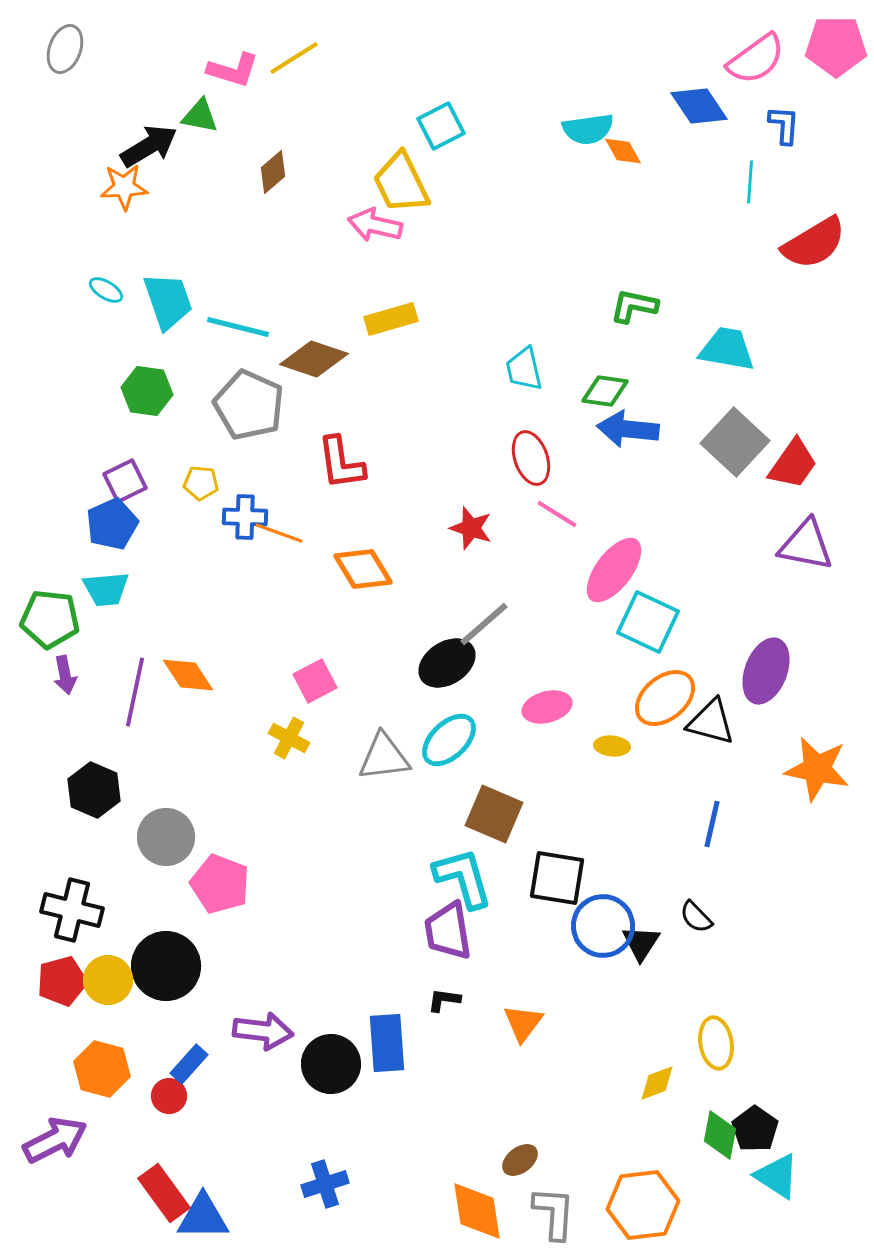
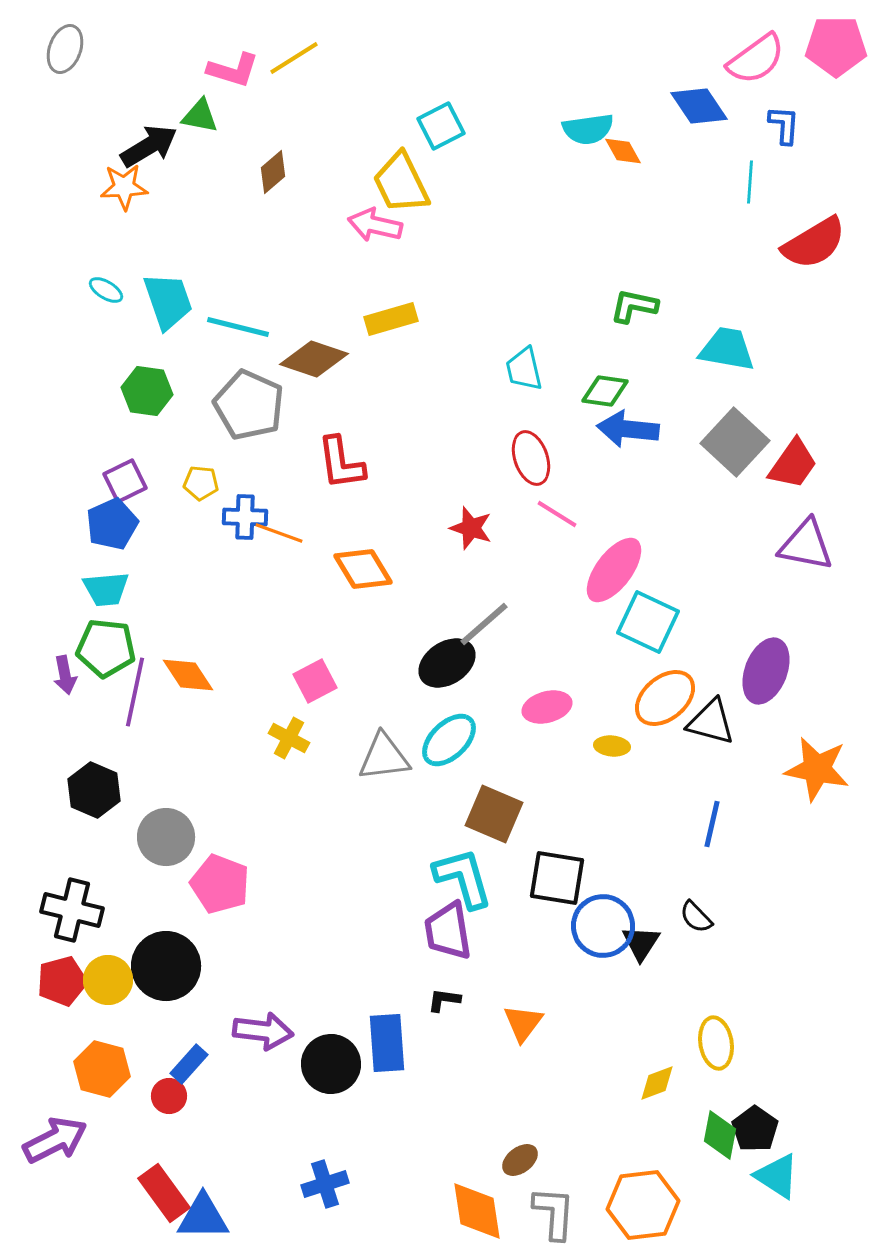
green pentagon at (50, 619): moved 56 px right, 29 px down
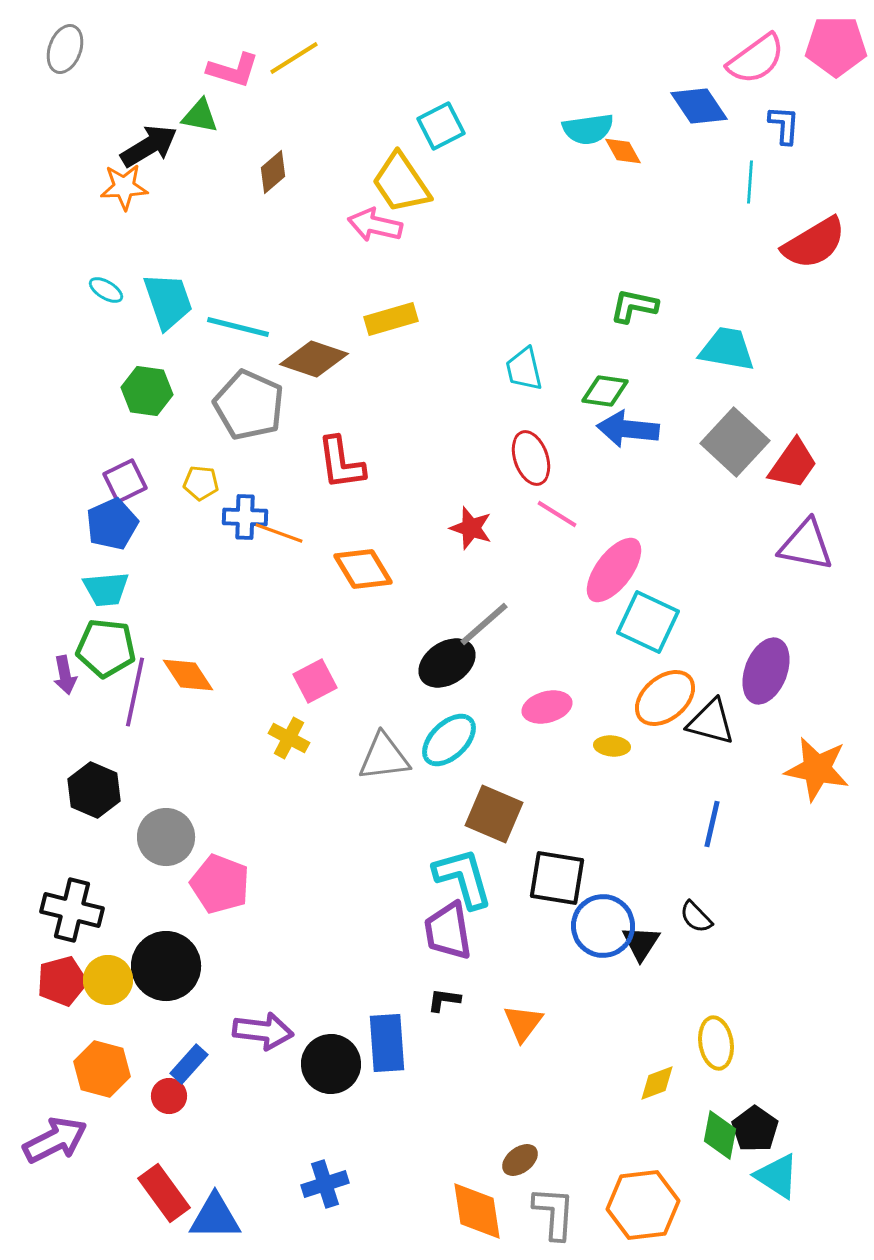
yellow trapezoid at (401, 183): rotated 8 degrees counterclockwise
blue triangle at (203, 1217): moved 12 px right
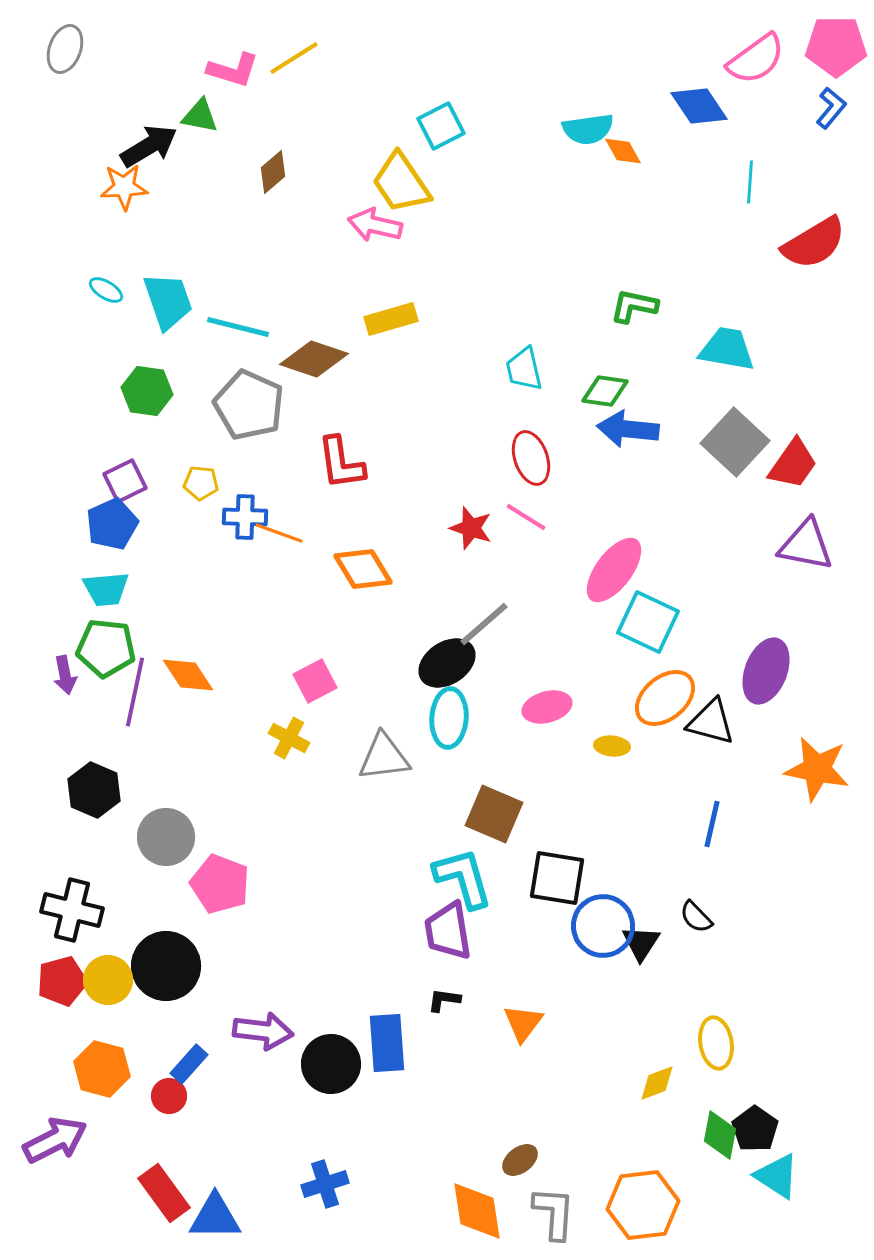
blue L-shape at (784, 125): moved 47 px right, 17 px up; rotated 36 degrees clockwise
pink line at (557, 514): moved 31 px left, 3 px down
cyan ellipse at (449, 740): moved 22 px up; rotated 42 degrees counterclockwise
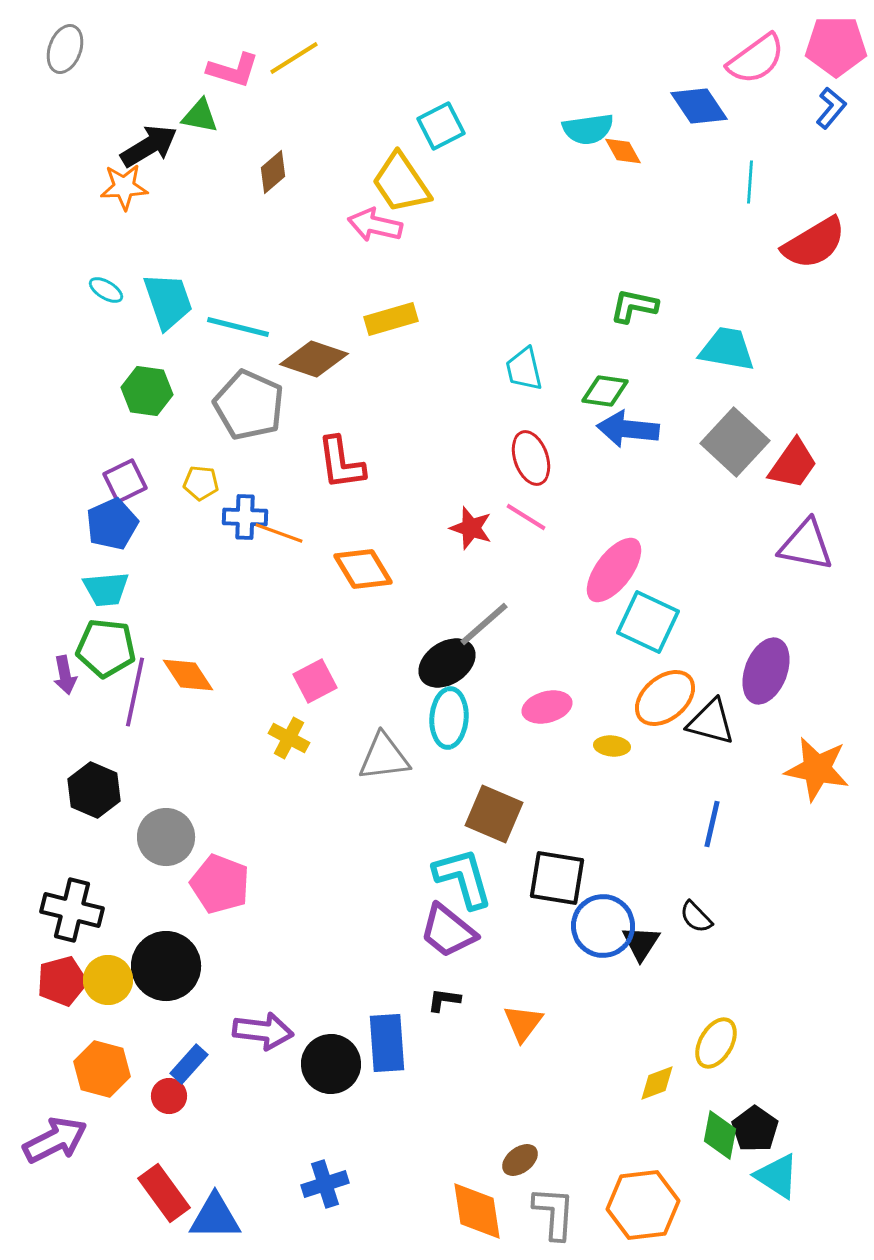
purple trapezoid at (448, 931): rotated 42 degrees counterclockwise
yellow ellipse at (716, 1043): rotated 39 degrees clockwise
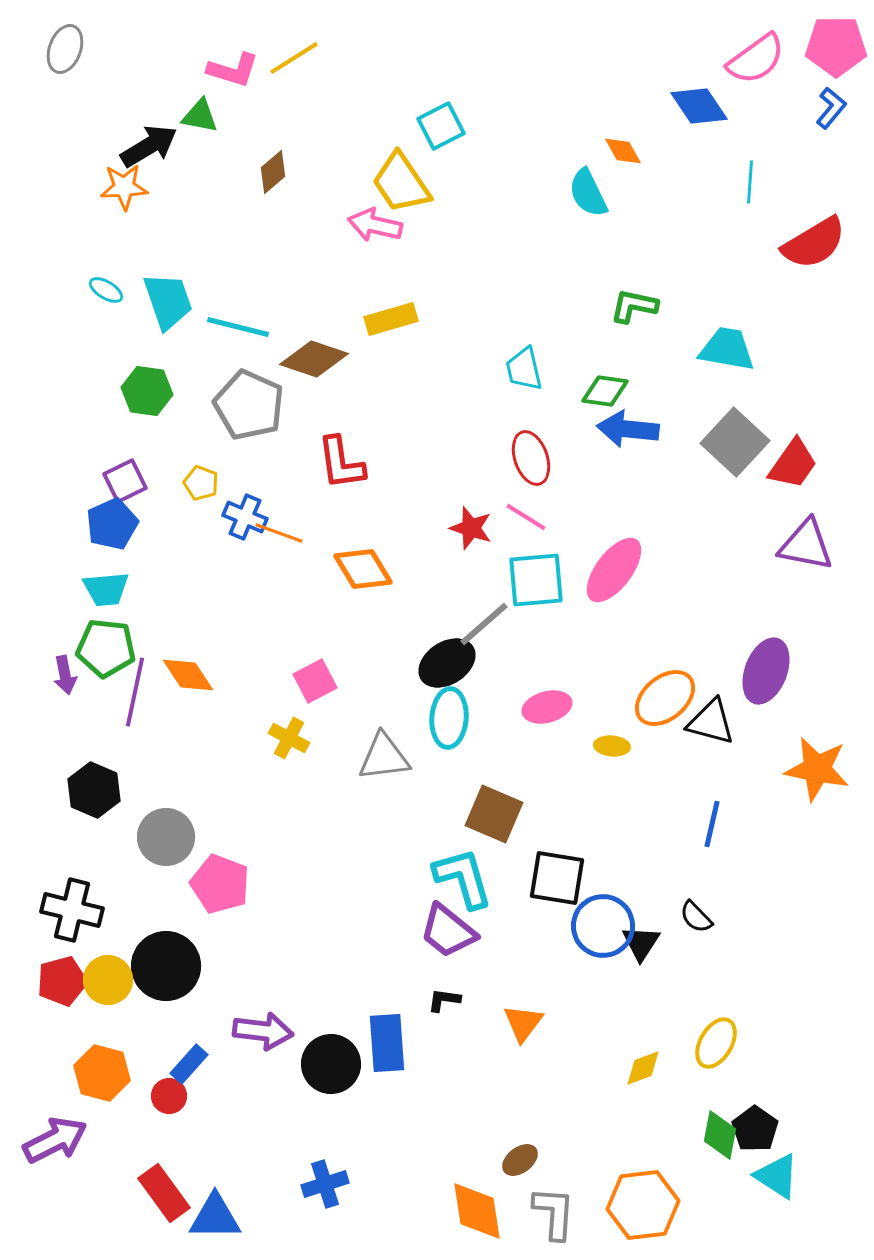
cyan semicircle at (588, 129): moved 64 px down; rotated 72 degrees clockwise
yellow pentagon at (201, 483): rotated 16 degrees clockwise
blue cross at (245, 517): rotated 21 degrees clockwise
cyan square at (648, 622): moved 112 px left, 42 px up; rotated 30 degrees counterclockwise
orange hexagon at (102, 1069): moved 4 px down
yellow diamond at (657, 1083): moved 14 px left, 15 px up
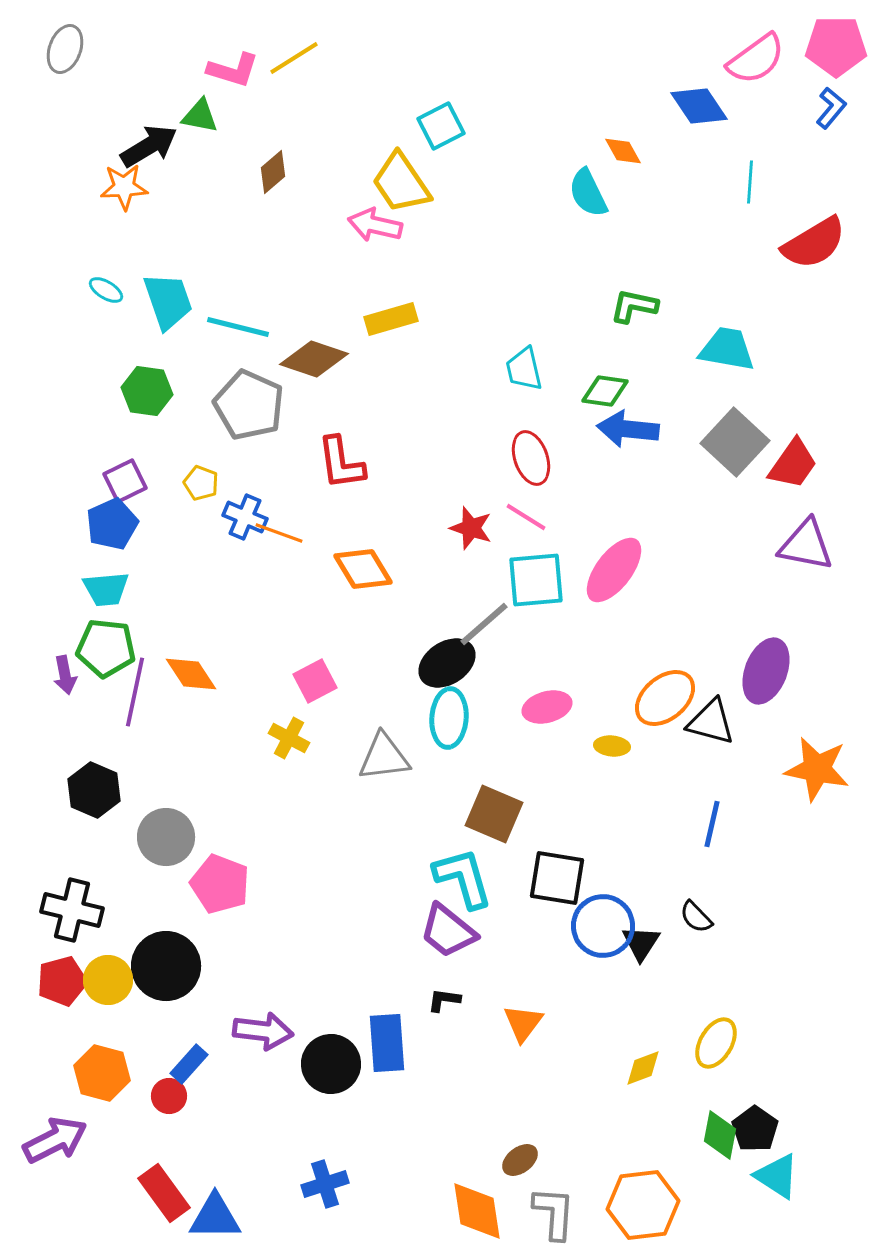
orange diamond at (188, 675): moved 3 px right, 1 px up
